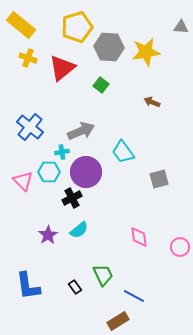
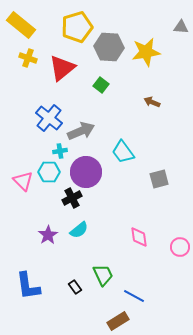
blue cross: moved 19 px right, 9 px up
cyan cross: moved 2 px left, 1 px up
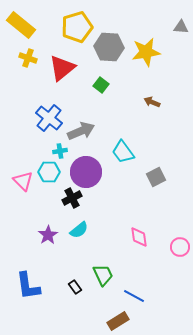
gray square: moved 3 px left, 2 px up; rotated 12 degrees counterclockwise
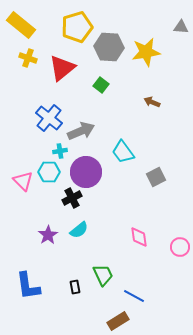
black rectangle: rotated 24 degrees clockwise
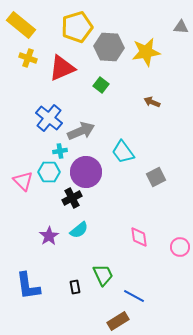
red triangle: rotated 16 degrees clockwise
purple star: moved 1 px right, 1 px down
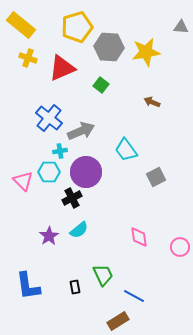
cyan trapezoid: moved 3 px right, 2 px up
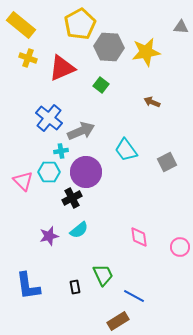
yellow pentagon: moved 3 px right, 3 px up; rotated 12 degrees counterclockwise
cyan cross: moved 1 px right
gray square: moved 11 px right, 15 px up
purple star: rotated 18 degrees clockwise
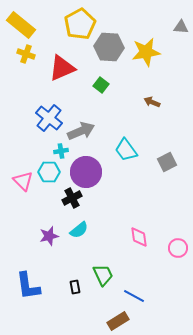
yellow cross: moved 2 px left, 4 px up
pink circle: moved 2 px left, 1 px down
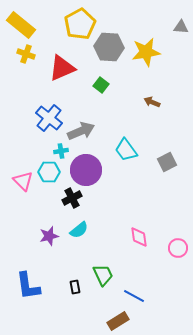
purple circle: moved 2 px up
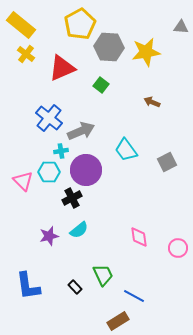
yellow cross: rotated 18 degrees clockwise
black rectangle: rotated 32 degrees counterclockwise
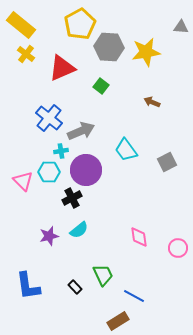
green square: moved 1 px down
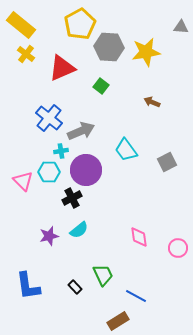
blue line: moved 2 px right
